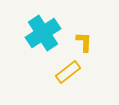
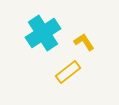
yellow L-shape: rotated 35 degrees counterclockwise
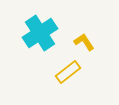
cyan cross: moved 3 px left
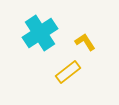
yellow L-shape: moved 1 px right
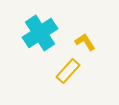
yellow rectangle: moved 1 px up; rotated 10 degrees counterclockwise
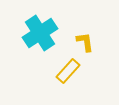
yellow L-shape: rotated 25 degrees clockwise
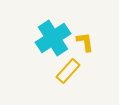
cyan cross: moved 13 px right, 5 px down
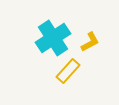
yellow L-shape: moved 5 px right; rotated 70 degrees clockwise
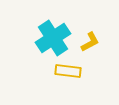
yellow rectangle: rotated 55 degrees clockwise
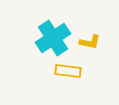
yellow L-shape: rotated 40 degrees clockwise
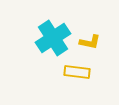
yellow rectangle: moved 9 px right, 1 px down
